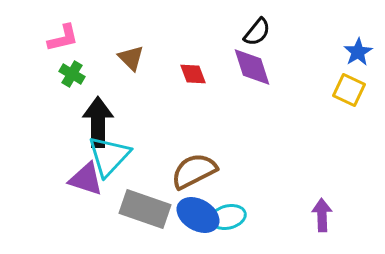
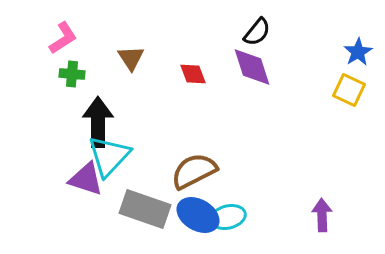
pink L-shape: rotated 20 degrees counterclockwise
brown triangle: rotated 12 degrees clockwise
green cross: rotated 25 degrees counterclockwise
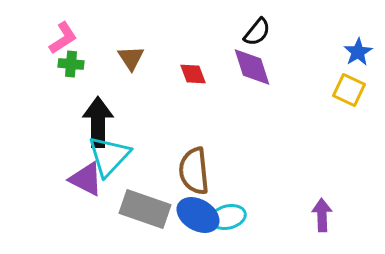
green cross: moved 1 px left, 10 px up
brown semicircle: rotated 69 degrees counterclockwise
purple triangle: rotated 9 degrees clockwise
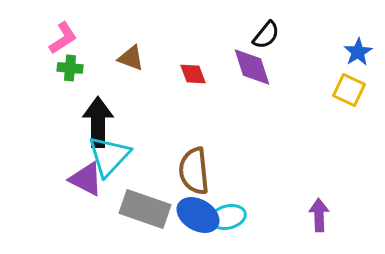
black semicircle: moved 9 px right, 3 px down
brown triangle: rotated 36 degrees counterclockwise
green cross: moved 1 px left, 4 px down
purple arrow: moved 3 px left
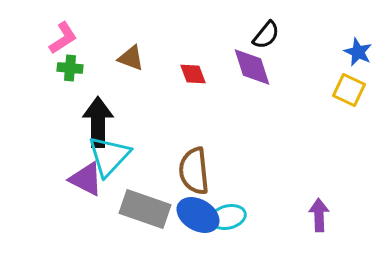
blue star: rotated 16 degrees counterclockwise
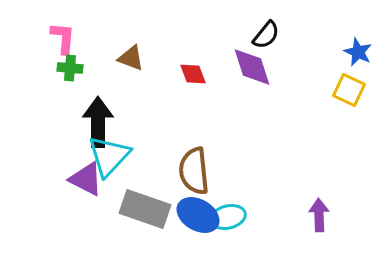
pink L-shape: rotated 52 degrees counterclockwise
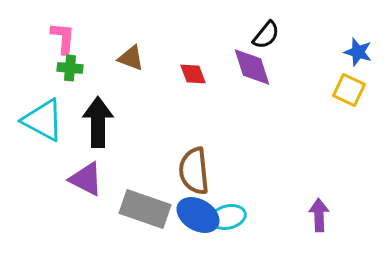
blue star: rotated 8 degrees counterclockwise
cyan triangle: moved 66 px left, 36 px up; rotated 45 degrees counterclockwise
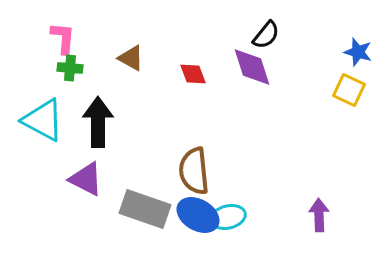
brown triangle: rotated 8 degrees clockwise
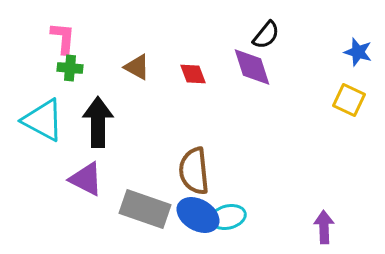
brown triangle: moved 6 px right, 9 px down
yellow square: moved 10 px down
purple arrow: moved 5 px right, 12 px down
